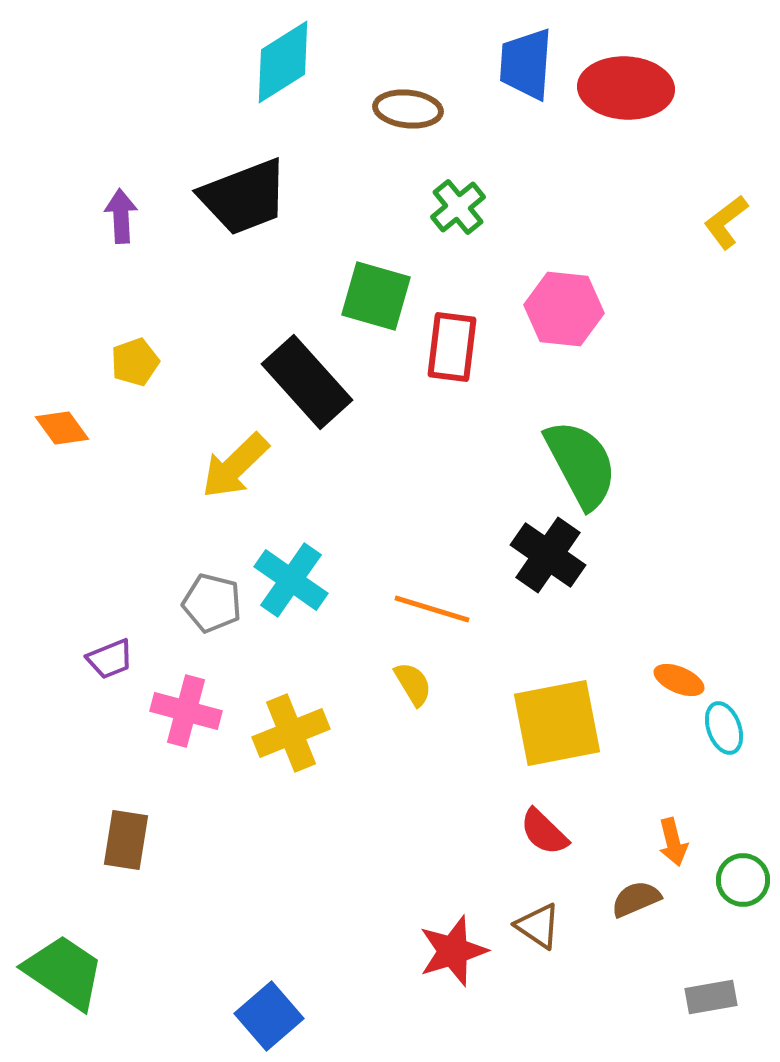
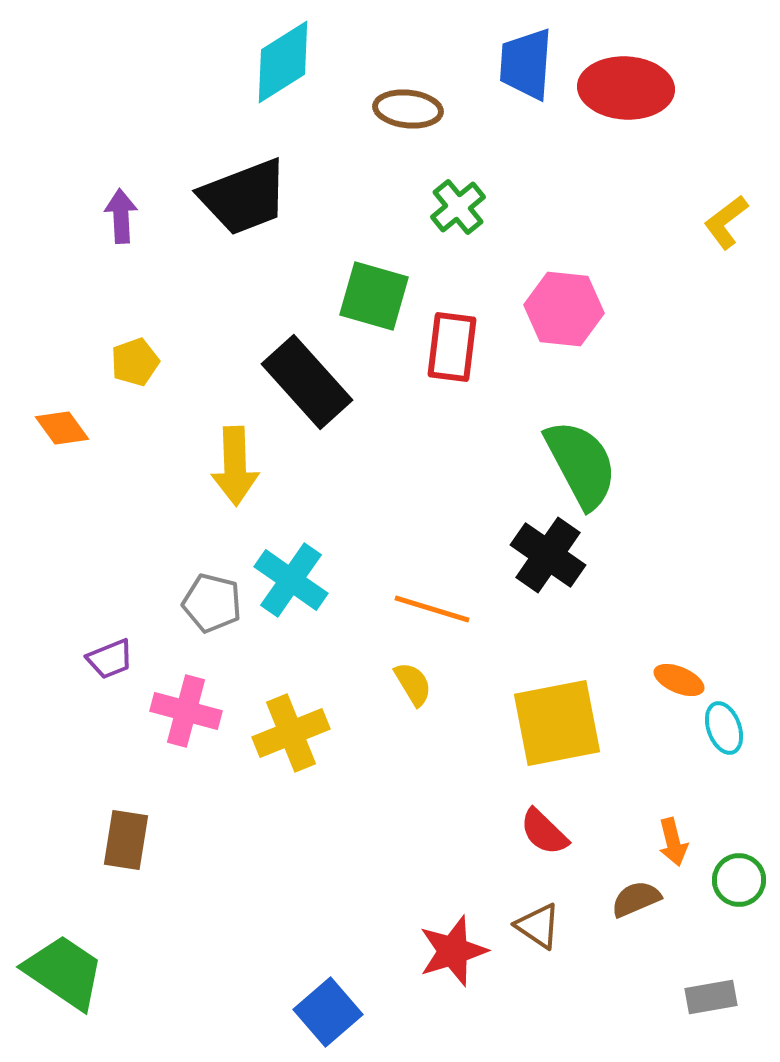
green square: moved 2 px left
yellow arrow: rotated 48 degrees counterclockwise
green circle: moved 4 px left
blue square: moved 59 px right, 4 px up
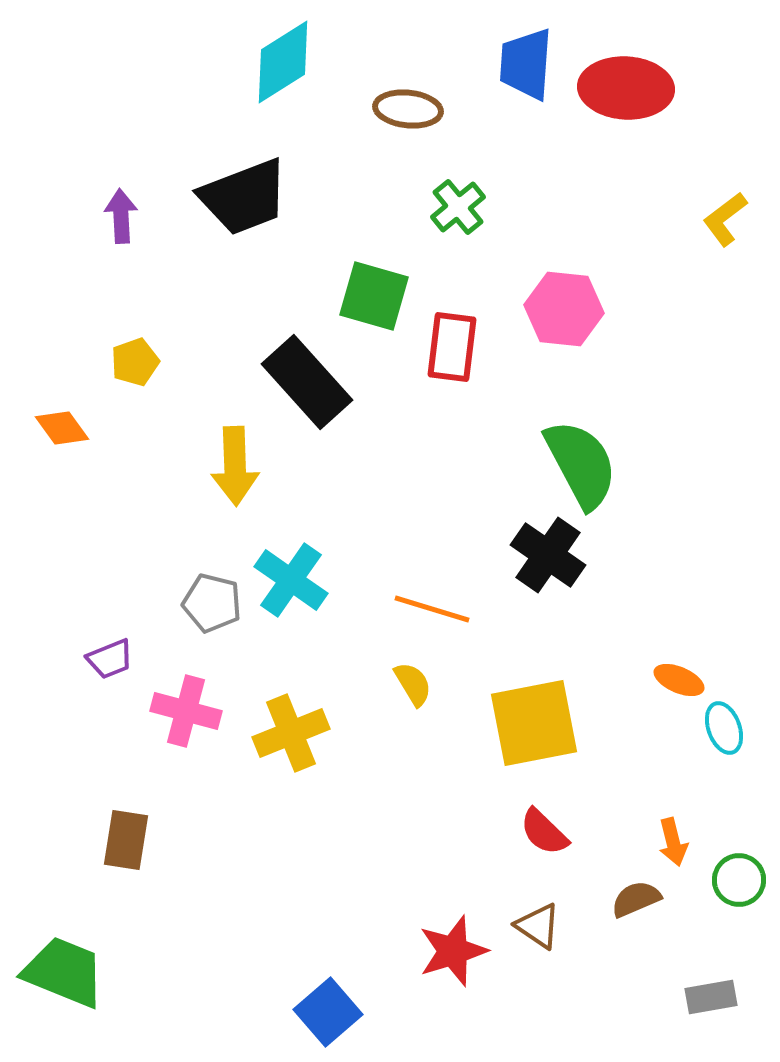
yellow L-shape: moved 1 px left, 3 px up
yellow square: moved 23 px left
green trapezoid: rotated 12 degrees counterclockwise
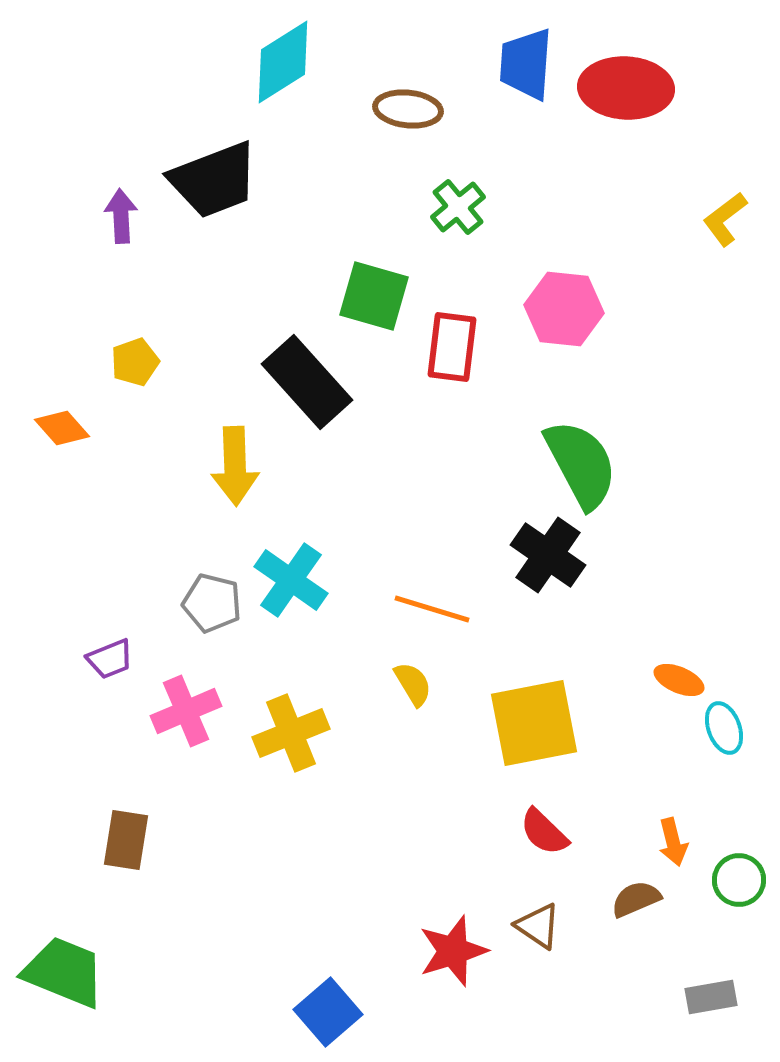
black trapezoid: moved 30 px left, 17 px up
orange diamond: rotated 6 degrees counterclockwise
pink cross: rotated 38 degrees counterclockwise
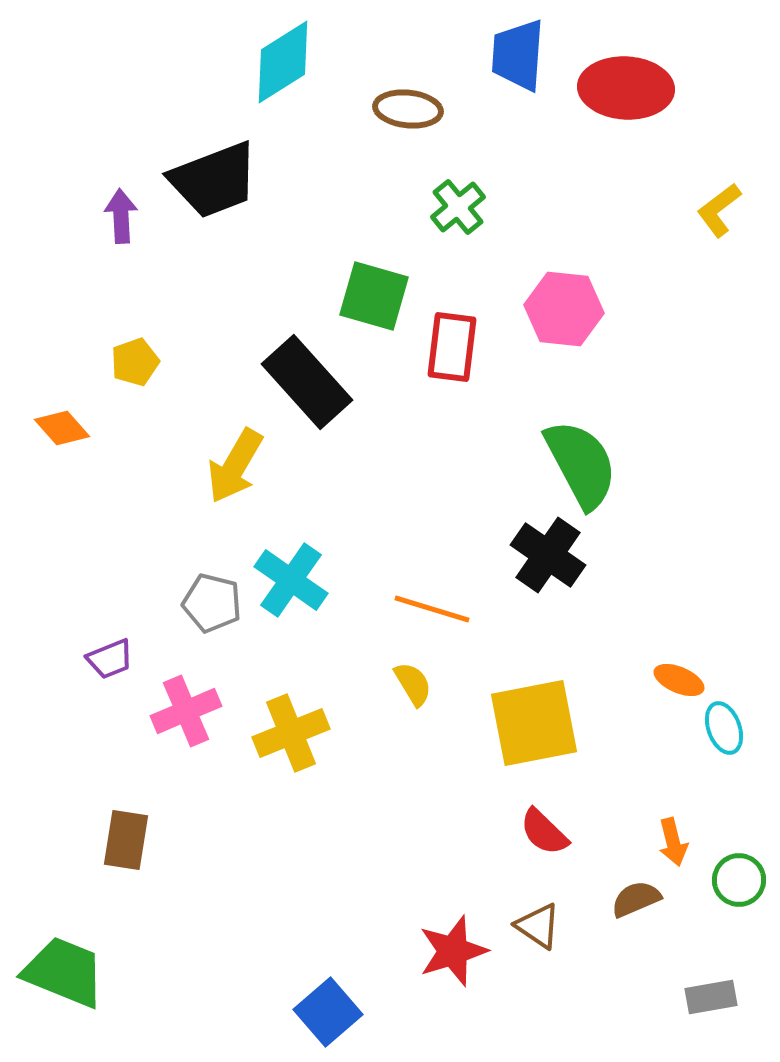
blue trapezoid: moved 8 px left, 9 px up
yellow L-shape: moved 6 px left, 9 px up
yellow arrow: rotated 32 degrees clockwise
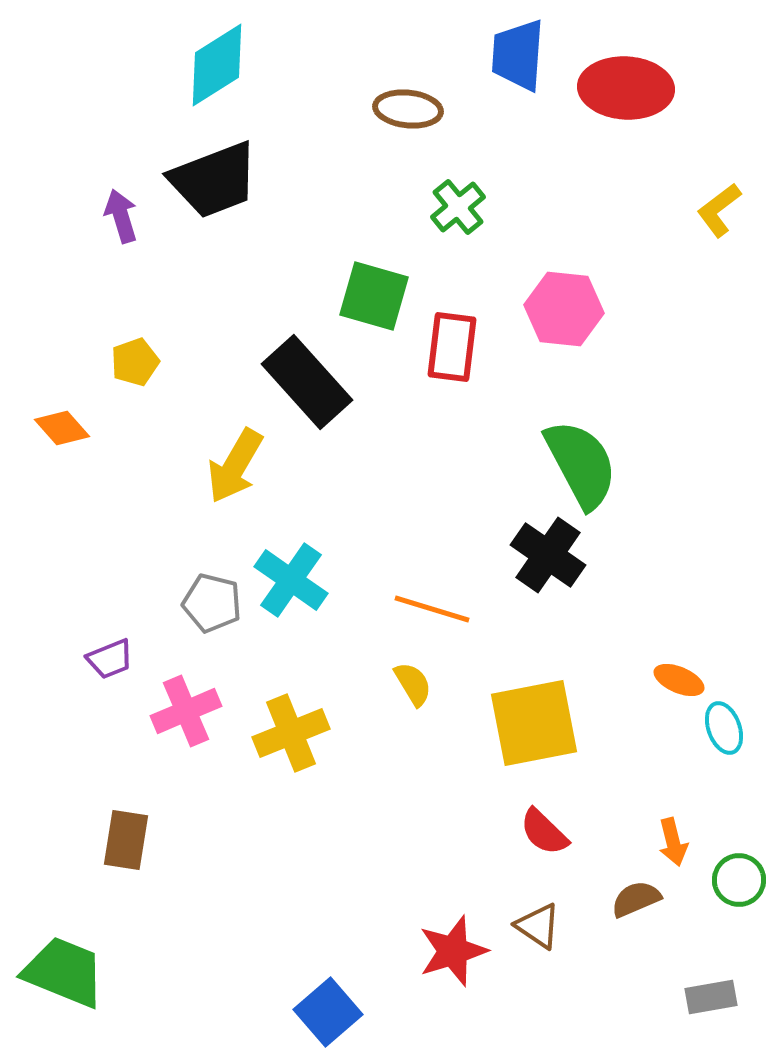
cyan diamond: moved 66 px left, 3 px down
purple arrow: rotated 14 degrees counterclockwise
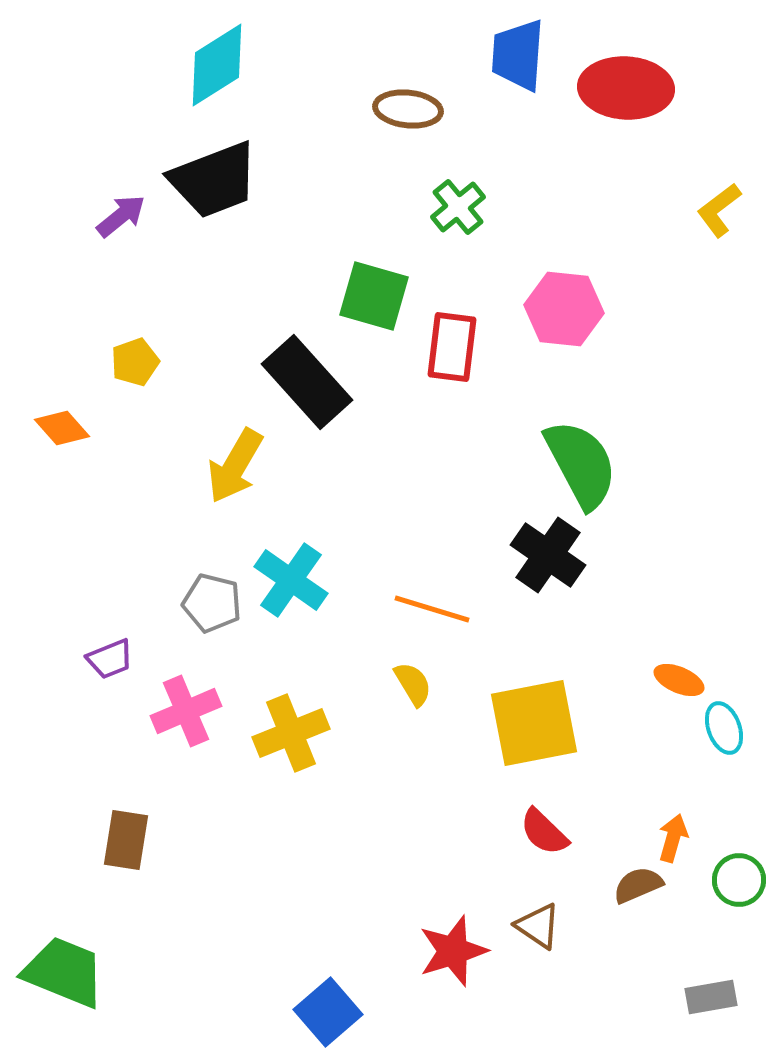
purple arrow: rotated 68 degrees clockwise
orange arrow: moved 4 px up; rotated 150 degrees counterclockwise
brown semicircle: moved 2 px right, 14 px up
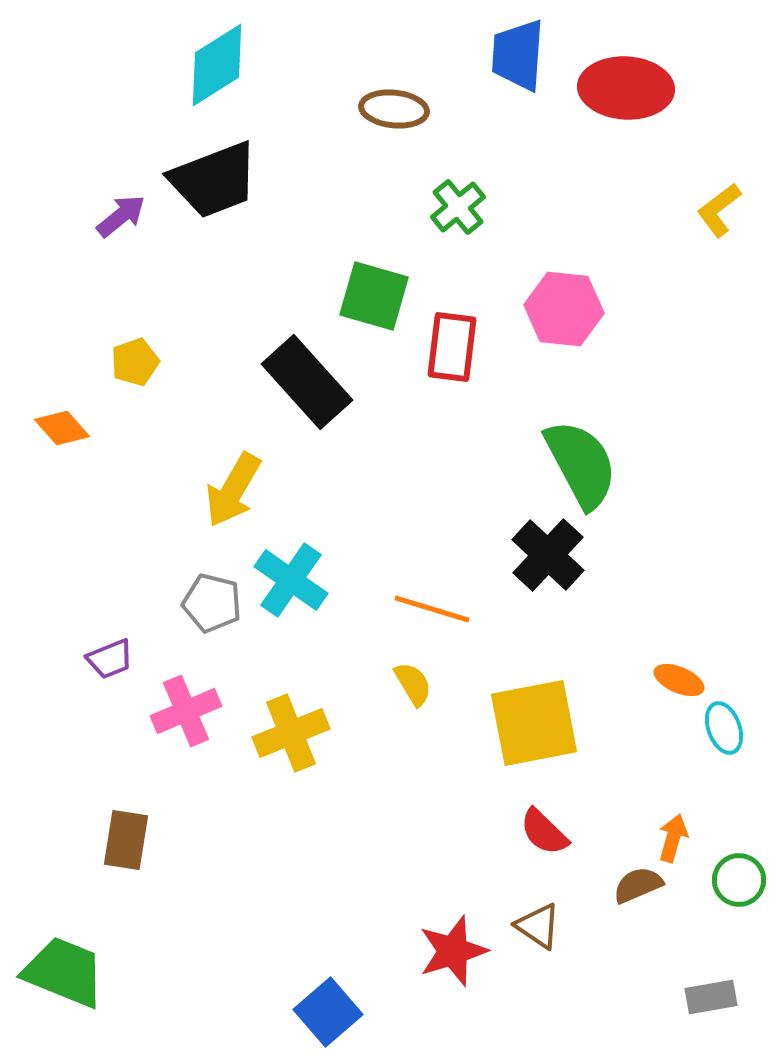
brown ellipse: moved 14 px left
yellow arrow: moved 2 px left, 24 px down
black cross: rotated 8 degrees clockwise
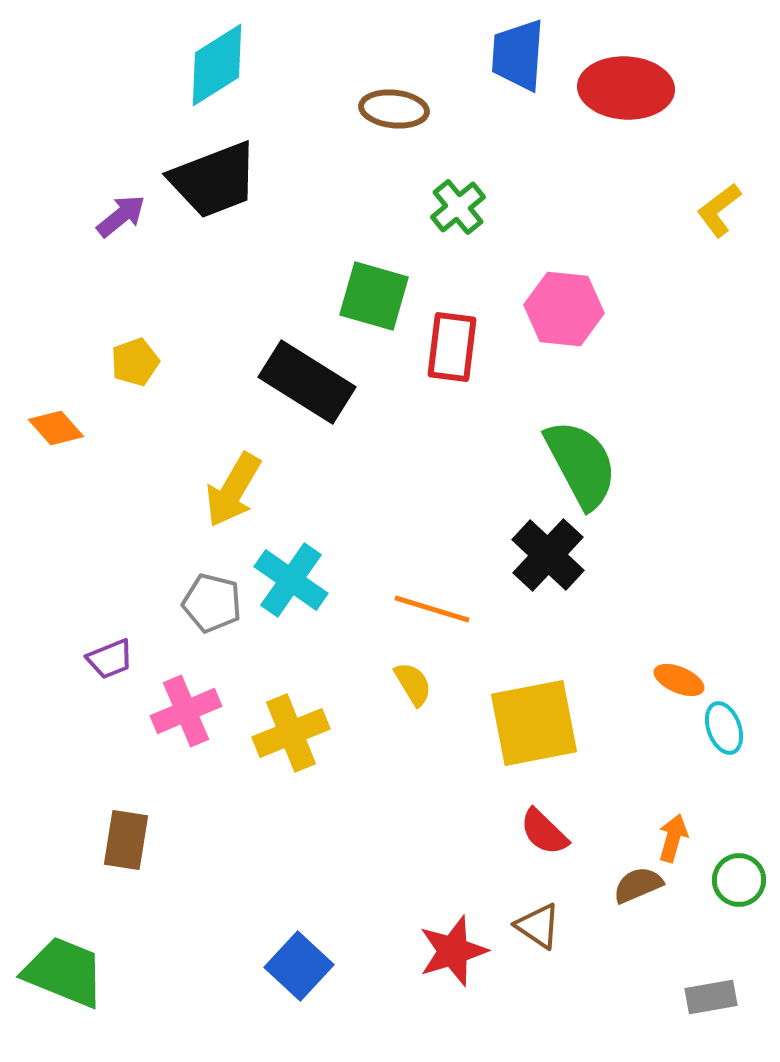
black rectangle: rotated 16 degrees counterclockwise
orange diamond: moved 6 px left
blue square: moved 29 px left, 46 px up; rotated 6 degrees counterclockwise
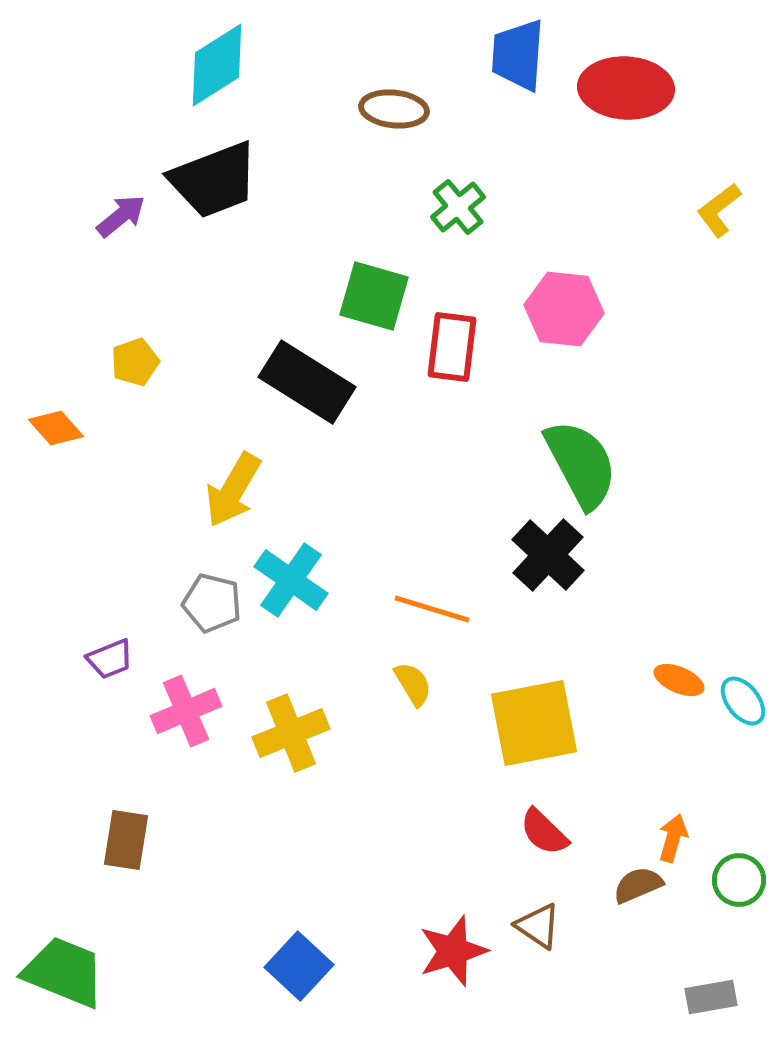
cyan ellipse: moved 19 px right, 27 px up; rotated 18 degrees counterclockwise
